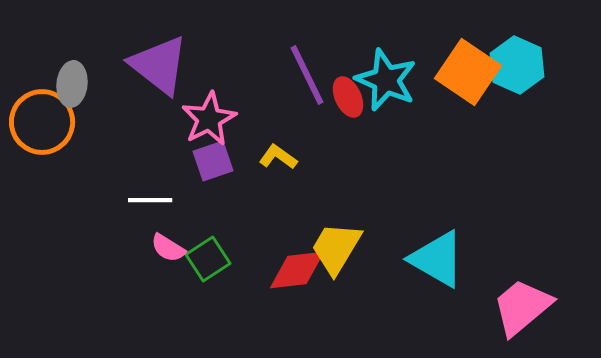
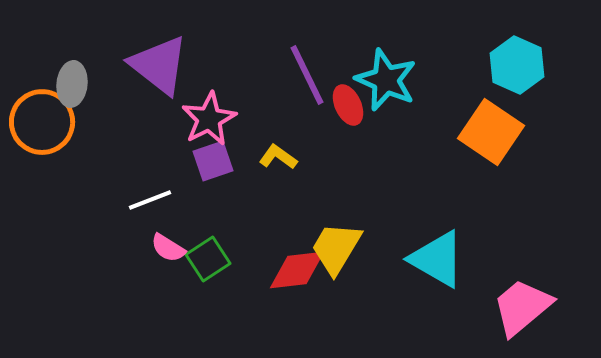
orange square: moved 23 px right, 60 px down
red ellipse: moved 8 px down
white line: rotated 21 degrees counterclockwise
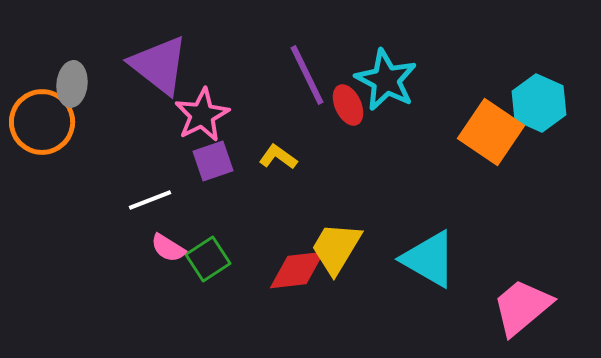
cyan hexagon: moved 22 px right, 38 px down
cyan star: rotated 4 degrees clockwise
pink star: moved 7 px left, 4 px up
cyan triangle: moved 8 px left
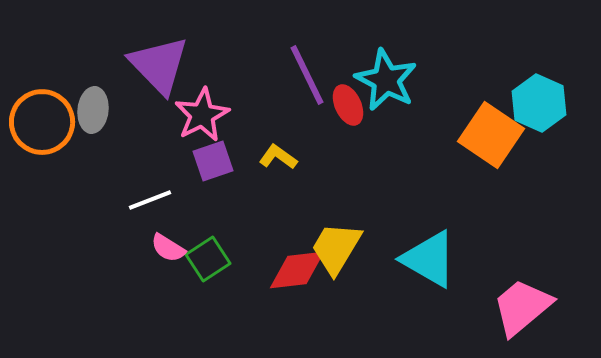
purple triangle: rotated 8 degrees clockwise
gray ellipse: moved 21 px right, 26 px down
orange square: moved 3 px down
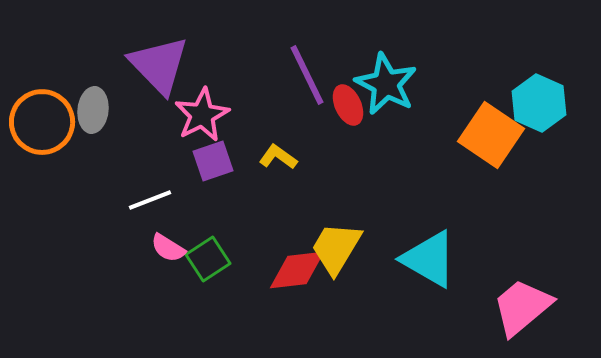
cyan star: moved 4 px down
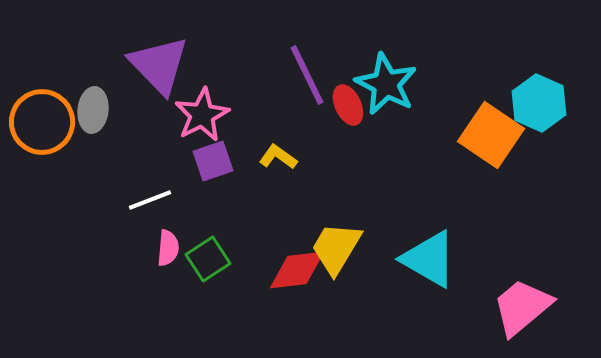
pink semicircle: rotated 117 degrees counterclockwise
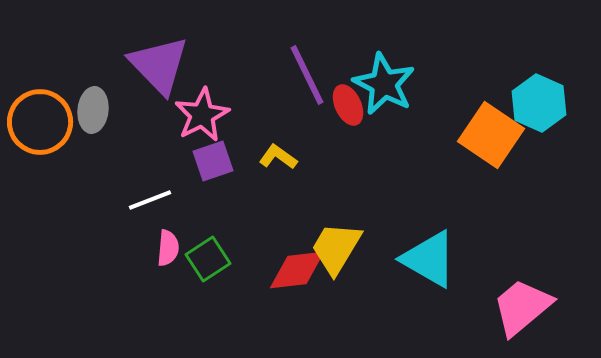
cyan star: moved 2 px left
orange circle: moved 2 px left
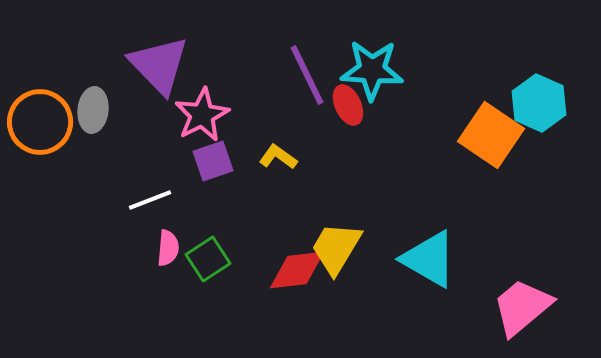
cyan star: moved 12 px left, 14 px up; rotated 24 degrees counterclockwise
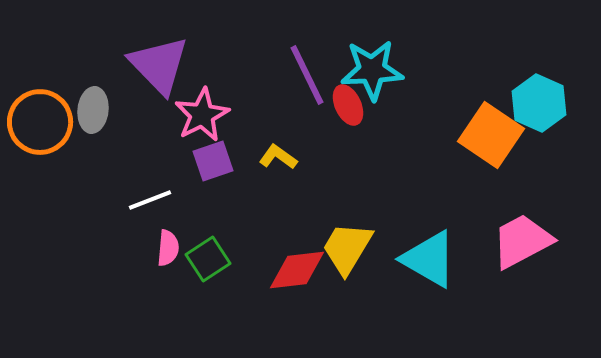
cyan star: rotated 6 degrees counterclockwise
yellow trapezoid: moved 11 px right
pink trapezoid: moved 66 px up; rotated 12 degrees clockwise
